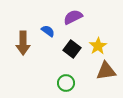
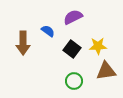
yellow star: rotated 30 degrees clockwise
green circle: moved 8 px right, 2 px up
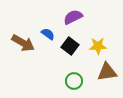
blue semicircle: moved 3 px down
brown arrow: rotated 60 degrees counterclockwise
black square: moved 2 px left, 3 px up
brown triangle: moved 1 px right, 1 px down
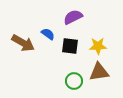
black square: rotated 30 degrees counterclockwise
brown triangle: moved 8 px left
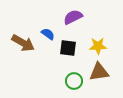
black square: moved 2 px left, 2 px down
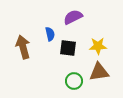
blue semicircle: moved 2 px right; rotated 40 degrees clockwise
brown arrow: moved 4 px down; rotated 135 degrees counterclockwise
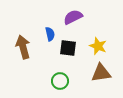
yellow star: rotated 24 degrees clockwise
brown triangle: moved 2 px right, 1 px down
green circle: moved 14 px left
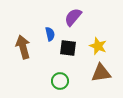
purple semicircle: rotated 24 degrees counterclockwise
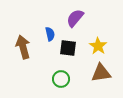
purple semicircle: moved 2 px right, 1 px down
yellow star: rotated 12 degrees clockwise
green circle: moved 1 px right, 2 px up
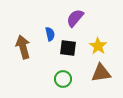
green circle: moved 2 px right
